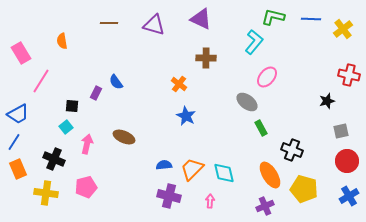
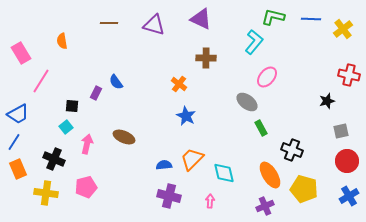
orange trapezoid at (192, 169): moved 10 px up
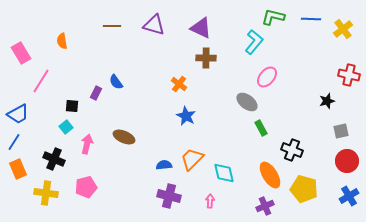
purple triangle at (201, 19): moved 9 px down
brown line at (109, 23): moved 3 px right, 3 px down
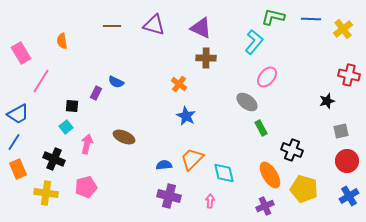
blue semicircle at (116, 82): rotated 28 degrees counterclockwise
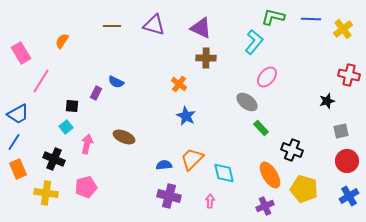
orange semicircle at (62, 41): rotated 42 degrees clockwise
green rectangle at (261, 128): rotated 14 degrees counterclockwise
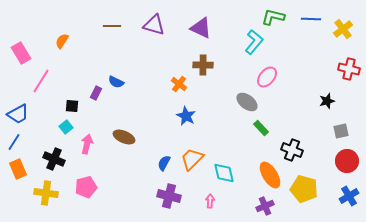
brown cross at (206, 58): moved 3 px left, 7 px down
red cross at (349, 75): moved 6 px up
blue semicircle at (164, 165): moved 2 px up; rotated 56 degrees counterclockwise
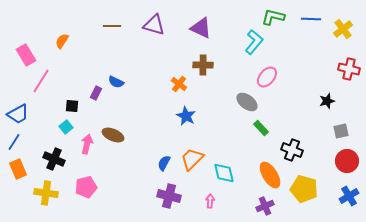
pink rectangle at (21, 53): moved 5 px right, 2 px down
brown ellipse at (124, 137): moved 11 px left, 2 px up
